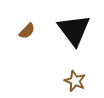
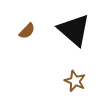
black triangle: rotated 12 degrees counterclockwise
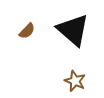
black triangle: moved 1 px left
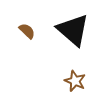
brown semicircle: rotated 90 degrees counterclockwise
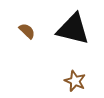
black triangle: moved 1 px up; rotated 27 degrees counterclockwise
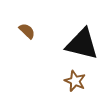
black triangle: moved 9 px right, 15 px down
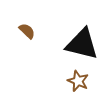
brown star: moved 3 px right
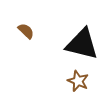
brown semicircle: moved 1 px left
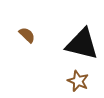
brown semicircle: moved 1 px right, 4 px down
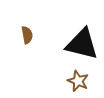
brown semicircle: rotated 36 degrees clockwise
